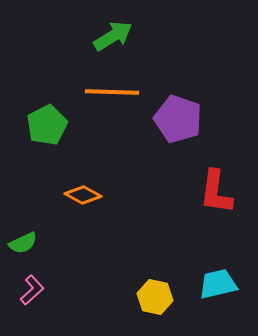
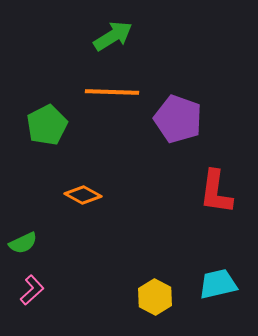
yellow hexagon: rotated 16 degrees clockwise
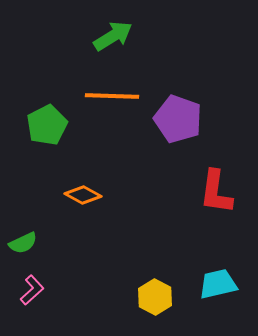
orange line: moved 4 px down
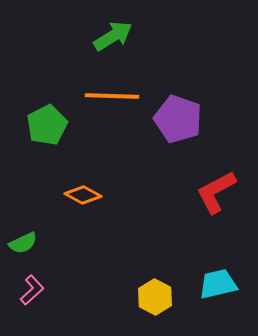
red L-shape: rotated 54 degrees clockwise
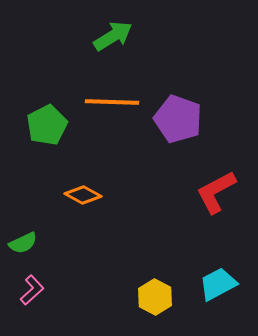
orange line: moved 6 px down
cyan trapezoid: rotated 15 degrees counterclockwise
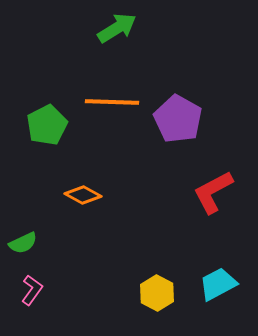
green arrow: moved 4 px right, 8 px up
purple pentagon: rotated 9 degrees clockwise
red L-shape: moved 3 px left
pink L-shape: rotated 12 degrees counterclockwise
yellow hexagon: moved 2 px right, 4 px up
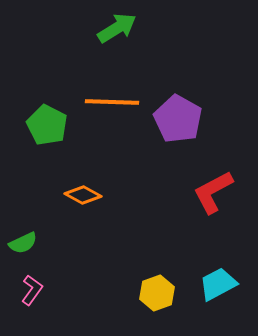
green pentagon: rotated 18 degrees counterclockwise
yellow hexagon: rotated 12 degrees clockwise
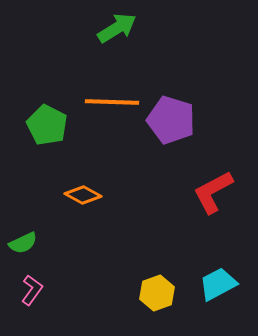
purple pentagon: moved 7 px left, 1 px down; rotated 12 degrees counterclockwise
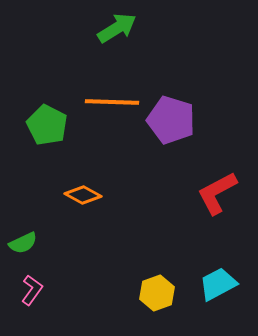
red L-shape: moved 4 px right, 1 px down
